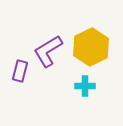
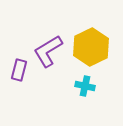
purple rectangle: moved 1 px left, 1 px up
cyan cross: rotated 12 degrees clockwise
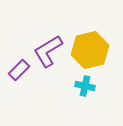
yellow hexagon: moved 1 px left, 3 px down; rotated 12 degrees clockwise
purple rectangle: rotated 30 degrees clockwise
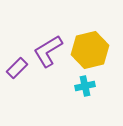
purple rectangle: moved 2 px left, 2 px up
cyan cross: rotated 24 degrees counterclockwise
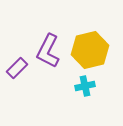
purple L-shape: rotated 32 degrees counterclockwise
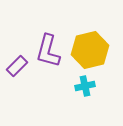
purple L-shape: rotated 12 degrees counterclockwise
purple rectangle: moved 2 px up
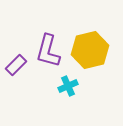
purple rectangle: moved 1 px left, 1 px up
cyan cross: moved 17 px left; rotated 12 degrees counterclockwise
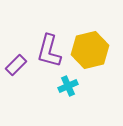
purple L-shape: moved 1 px right
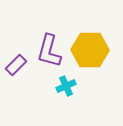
yellow hexagon: rotated 15 degrees clockwise
cyan cross: moved 2 px left
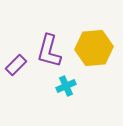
yellow hexagon: moved 4 px right, 2 px up; rotated 6 degrees counterclockwise
